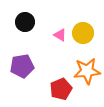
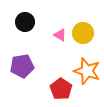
orange star: rotated 24 degrees clockwise
red pentagon: rotated 15 degrees counterclockwise
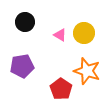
yellow circle: moved 1 px right
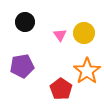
pink triangle: rotated 24 degrees clockwise
orange star: rotated 20 degrees clockwise
